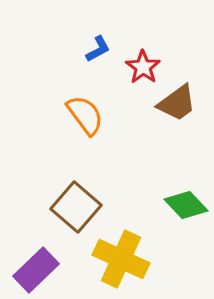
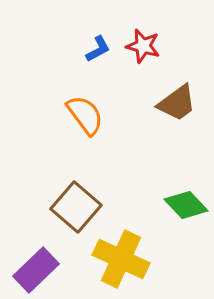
red star: moved 21 px up; rotated 20 degrees counterclockwise
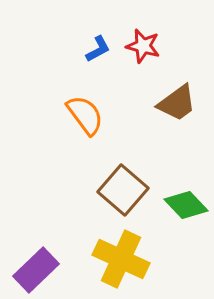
brown square: moved 47 px right, 17 px up
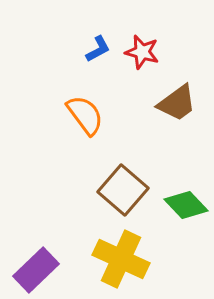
red star: moved 1 px left, 6 px down
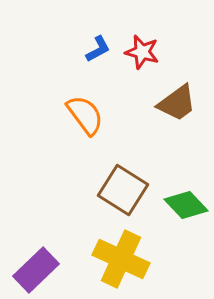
brown square: rotated 9 degrees counterclockwise
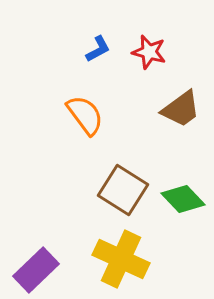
red star: moved 7 px right
brown trapezoid: moved 4 px right, 6 px down
green diamond: moved 3 px left, 6 px up
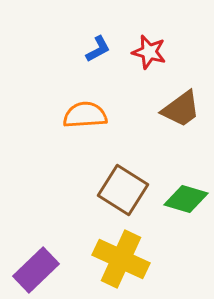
orange semicircle: rotated 57 degrees counterclockwise
green diamond: moved 3 px right; rotated 30 degrees counterclockwise
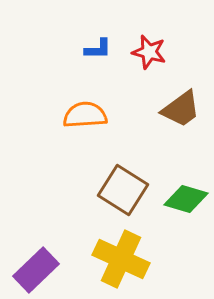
blue L-shape: rotated 28 degrees clockwise
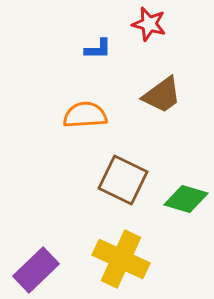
red star: moved 28 px up
brown trapezoid: moved 19 px left, 14 px up
brown square: moved 10 px up; rotated 6 degrees counterclockwise
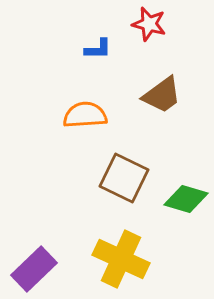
brown square: moved 1 px right, 2 px up
purple rectangle: moved 2 px left, 1 px up
